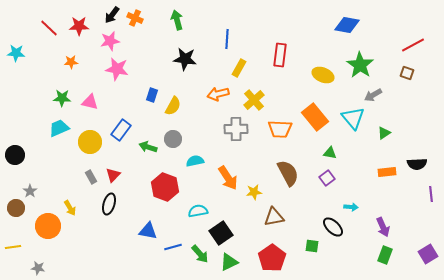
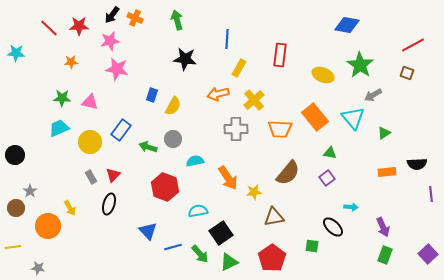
brown semicircle at (288, 173): rotated 68 degrees clockwise
blue triangle at (148, 231): rotated 36 degrees clockwise
purple square at (428, 254): rotated 12 degrees counterclockwise
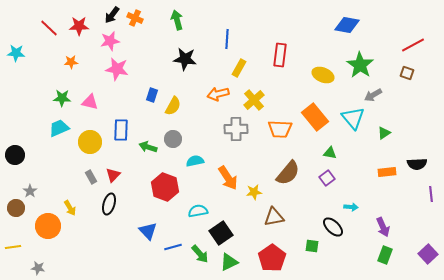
blue rectangle at (121, 130): rotated 35 degrees counterclockwise
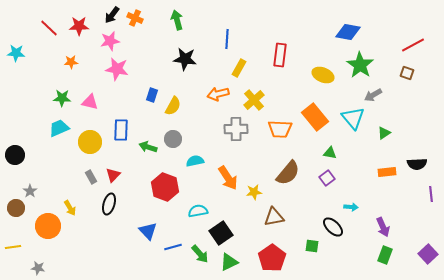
blue diamond at (347, 25): moved 1 px right, 7 px down
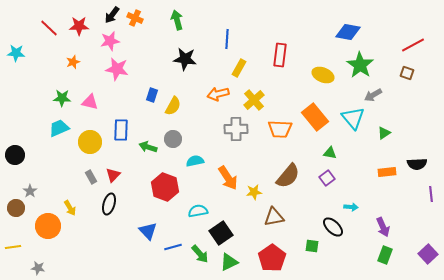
orange star at (71, 62): moved 2 px right; rotated 16 degrees counterclockwise
brown semicircle at (288, 173): moved 3 px down
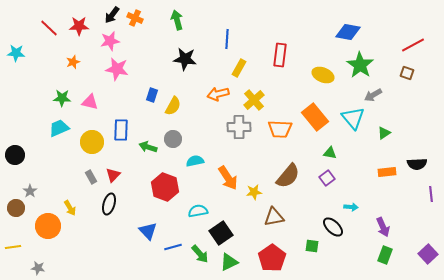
gray cross at (236, 129): moved 3 px right, 2 px up
yellow circle at (90, 142): moved 2 px right
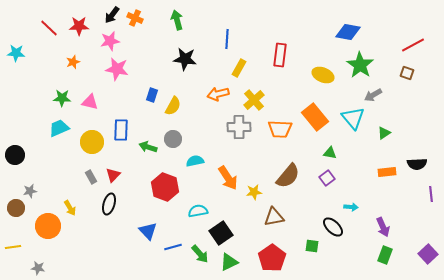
gray star at (30, 191): rotated 24 degrees clockwise
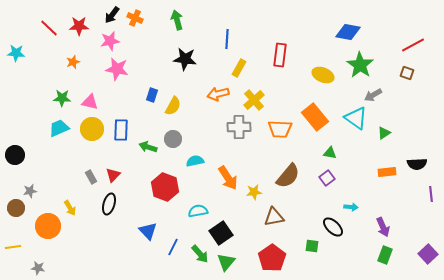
cyan triangle at (353, 118): moved 3 px right; rotated 15 degrees counterclockwise
yellow circle at (92, 142): moved 13 px up
blue line at (173, 247): rotated 48 degrees counterclockwise
green triangle at (229, 262): moved 3 px left; rotated 24 degrees counterclockwise
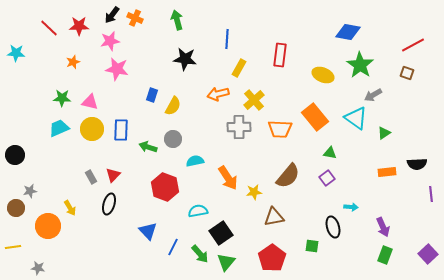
black ellipse at (333, 227): rotated 30 degrees clockwise
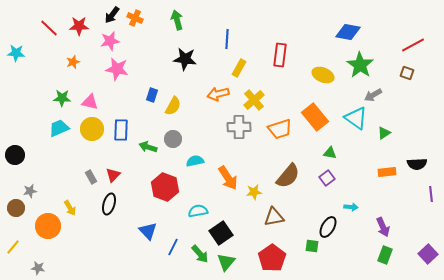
orange trapezoid at (280, 129): rotated 20 degrees counterclockwise
black ellipse at (333, 227): moved 5 px left; rotated 45 degrees clockwise
yellow line at (13, 247): rotated 42 degrees counterclockwise
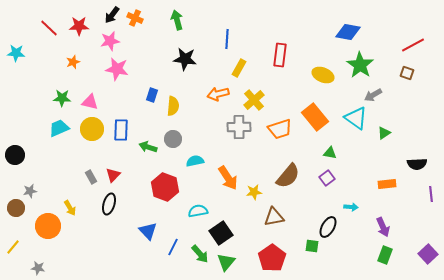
yellow semicircle at (173, 106): rotated 24 degrees counterclockwise
orange rectangle at (387, 172): moved 12 px down
